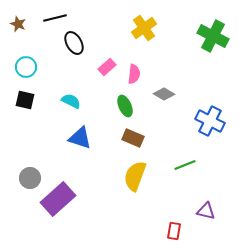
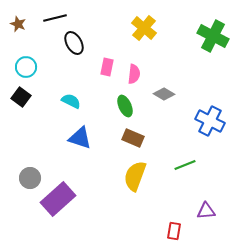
yellow cross: rotated 15 degrees counterclockwise
pink rectangle: rotated 36 degrees counterclockwise
black square: moved 4 px left, 3 px up; rotated 24 degrees clockwise
purple triangle: rotated 18 degrees counterclockwise
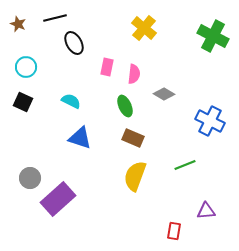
black square: moved 2 px right, 5 px down; rotated 12 degrees counterclockwise
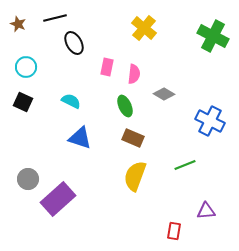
gray circle: moved 2 px left, 1 px down
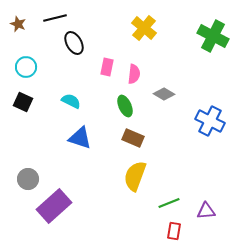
green line: moved 16 px left, 38 px down
purple rectangle: moved 4 px left, 7 px down
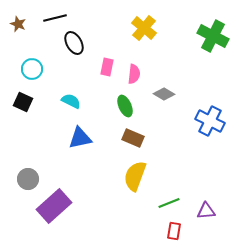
cyan circle: moved 6 px right, 2 px down
blue triangle: rotated 30 degrees counterclockwise
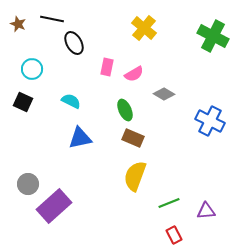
black line: moved 3 px left, 1 px down; rotated 25 degrees clockwise
pink semicircle: rotated 54 degrees clockwise
green ellipse: moved 4 px down
gray circle: moved 5 px down
red rectangle: moved 4 px down; rotated 36 degrees counterclockwise
